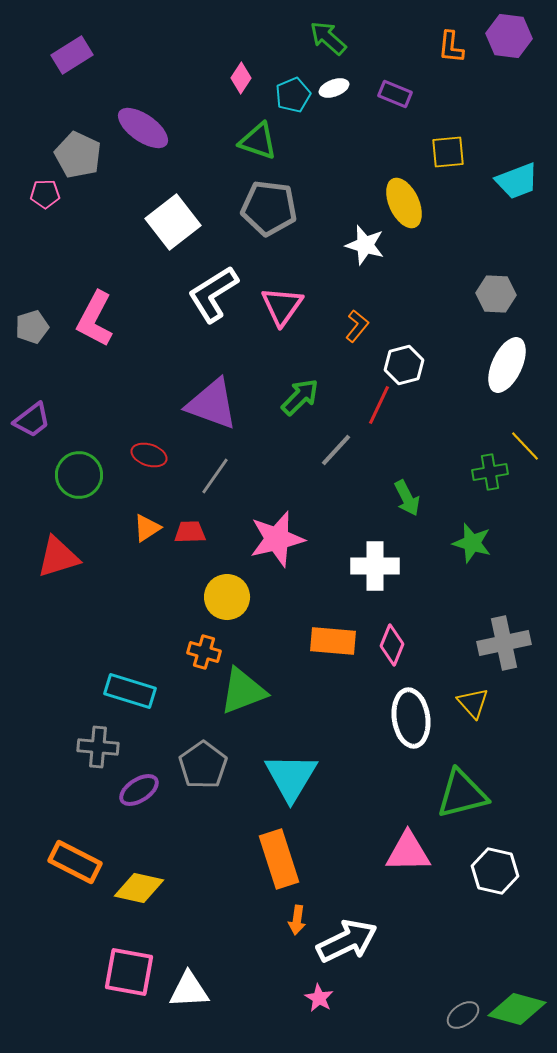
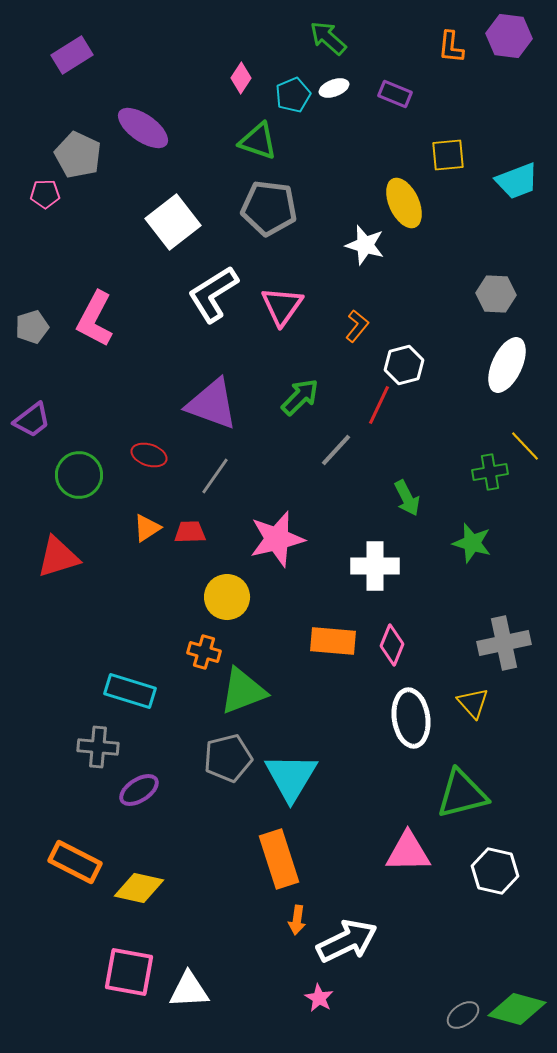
yellow square at (448, 152): moved 3 px down
gray pentagon at (203, 765): moved 25 px right, 7 px up; rotated 21 degrees clockwise
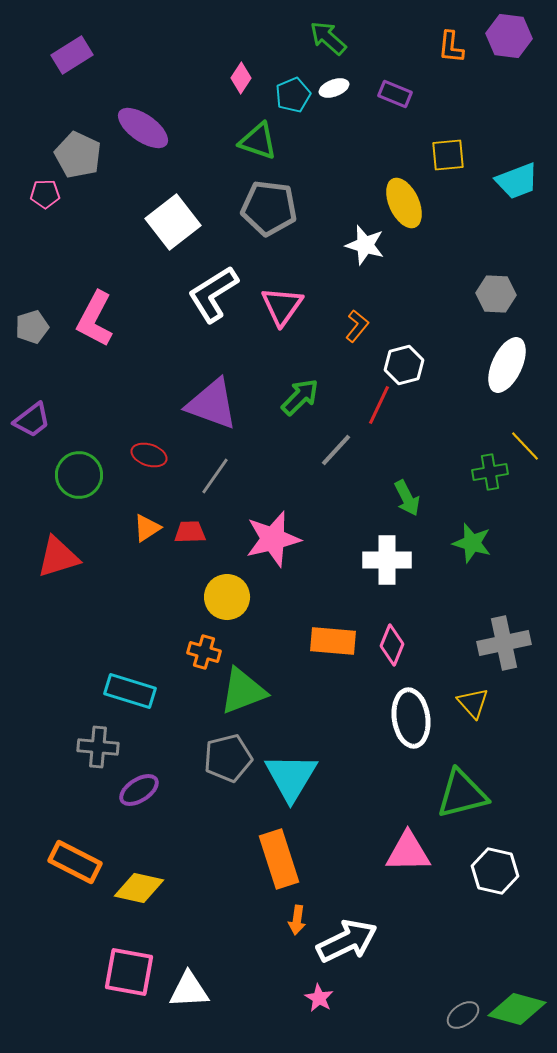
pink star at (277, 539): moved 4 px left
white cross at (375, 566): moved 12 px right, 6 px up
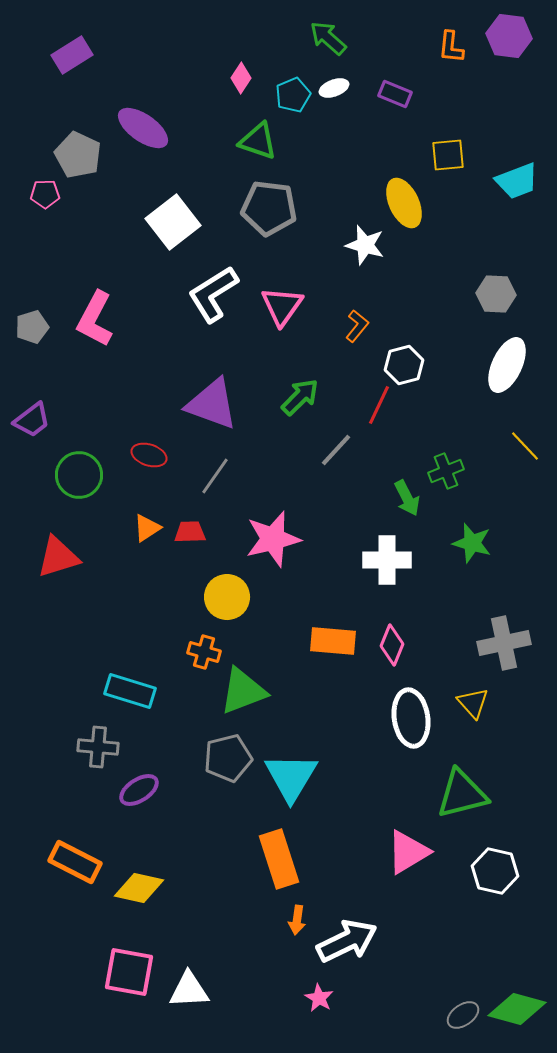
green cross at (490, 472): moved 44 px left, 1 px up; rotated 12 degrees counterclockwise
pink triangle at (408, 852): rotated 30 degrees counterclockwise
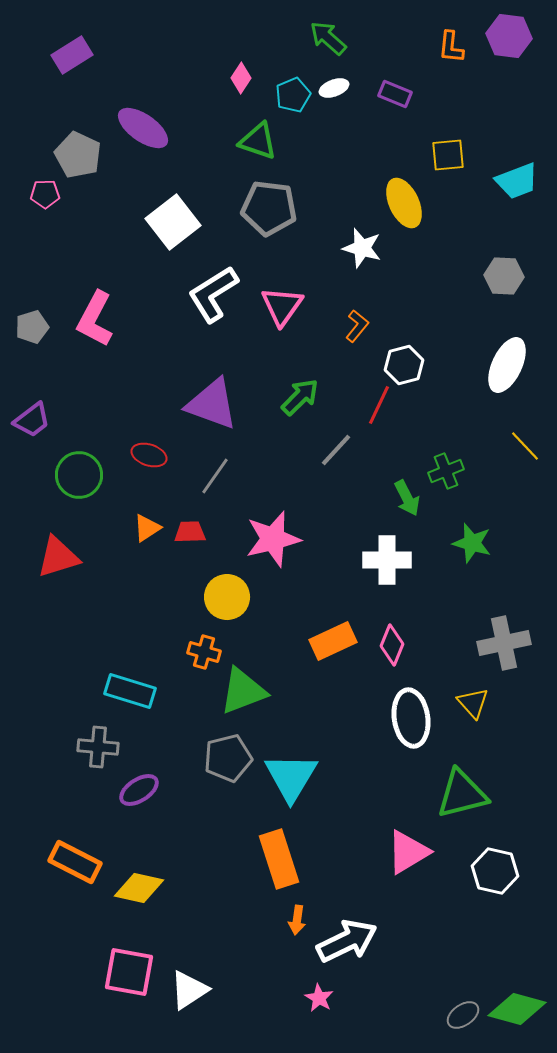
white star at (365, 245): moved 3 px left, 3 px down
gray hexagon at (496, 294): moved 8 px right, 18 px up
orange rectangle at (333, 641): rotated 30 degrees counterclockwise
white triangle at (189, 990): rotated 30 degrees counterclockwise
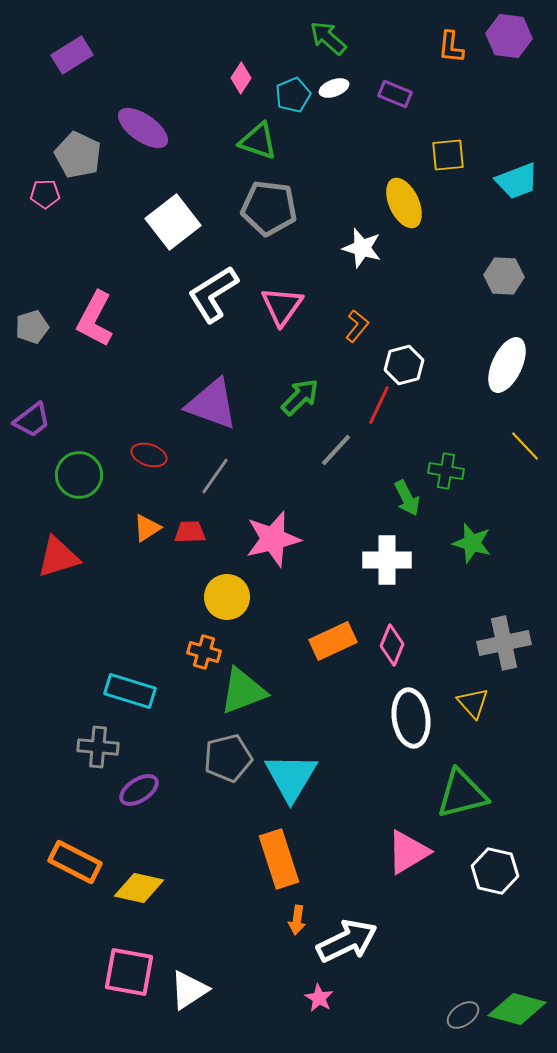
green cross at (446, 471): rotated 32 degrees clockwise
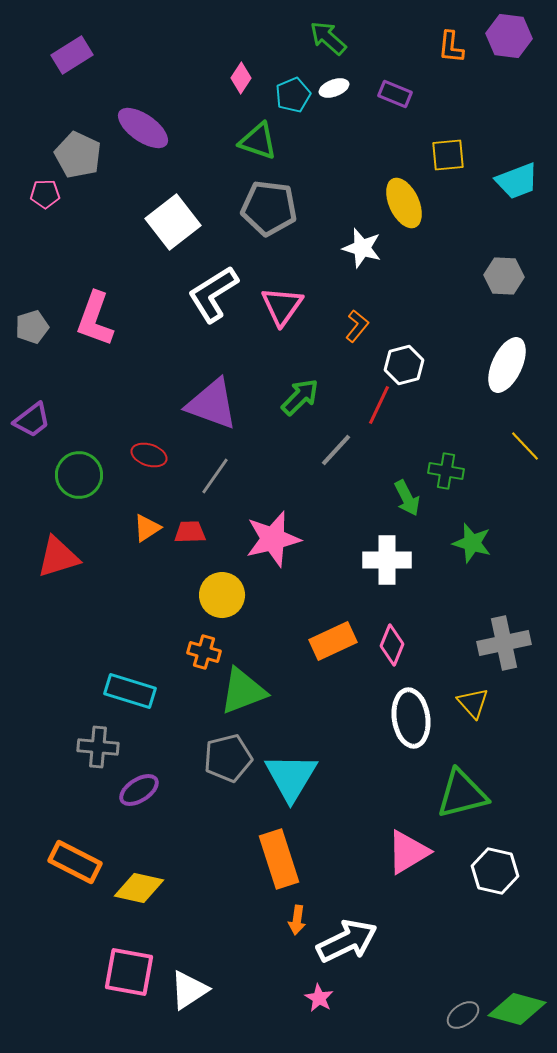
pink L-shape at (95, 319): rotated 8 degrees counterclockwise
yellow circle at (227, 597): moved 5 px left, 2 px up
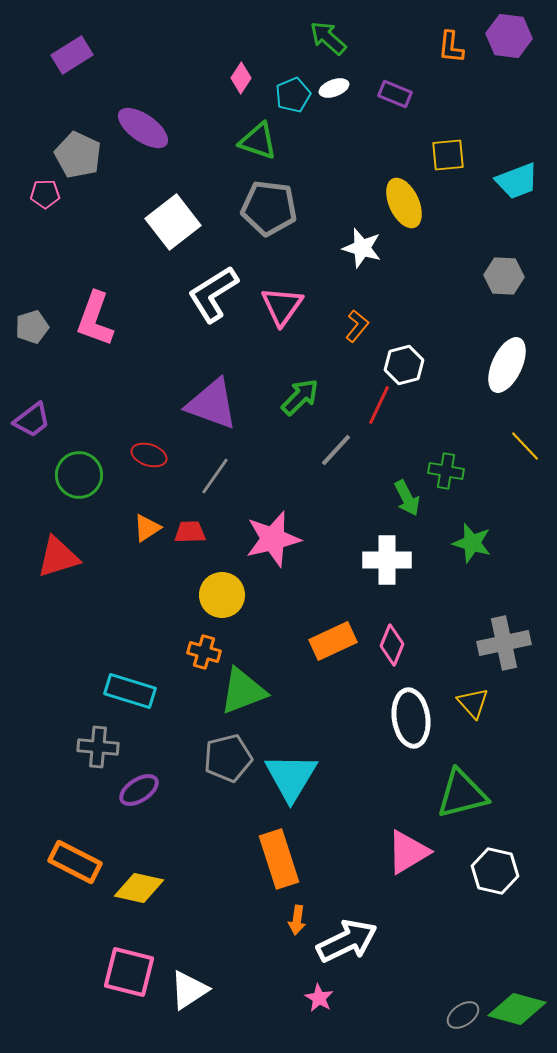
pink square at (129, 972): rotated 4 degrees clockwise
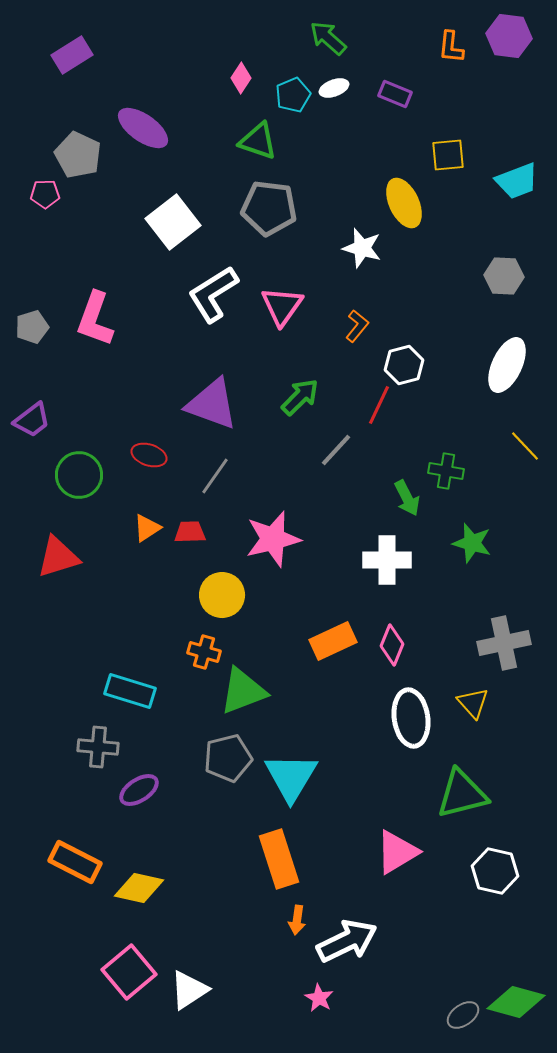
pink triangle at (408, 852): moved 11 px left
pink square at (129, 972): rotated 36 degrees clockwise
green diamond at (517, 1009): moved 1 px left, 7 px up
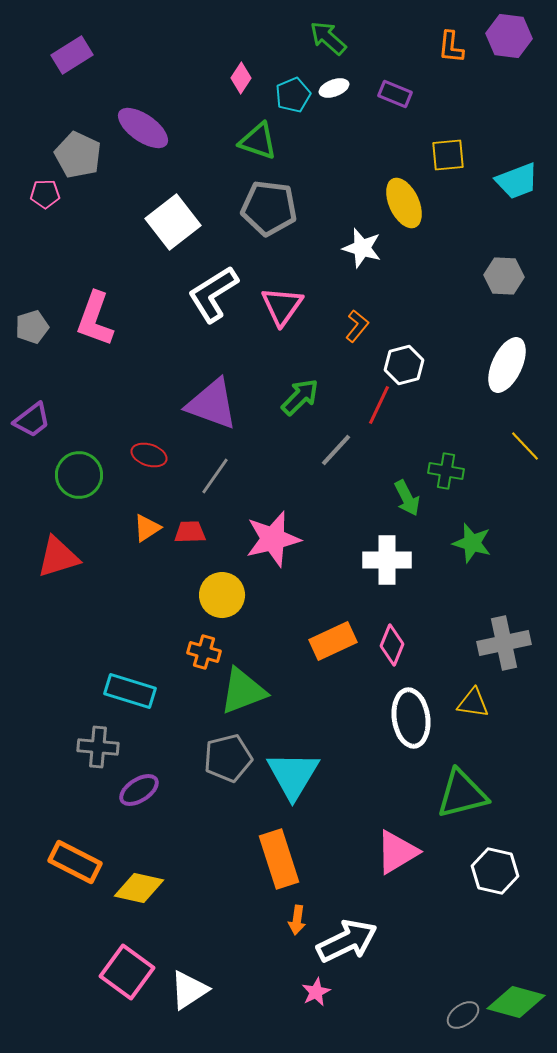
yellow triangle at (473, 703): rotated 40 degrees counterclockwise
cyan triangle at (291, 777): moved 2 px right, 2 px up
pink square at (129, 972): moved 2 px left; rotated 14 degrees counterclockwise
pink star at (319, 998): moved 3 px left, 6 px up; rotated 16 degrees clockwise
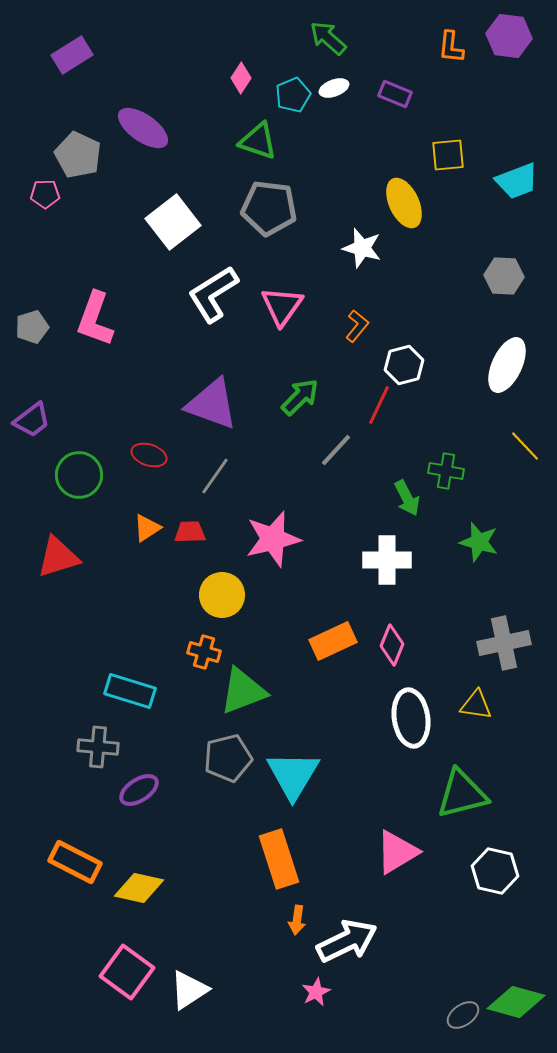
green star at (472, 543): moved 7 px right, 1 px up
yellow triangle at (473, 703): moved 3 px right, 2 px down
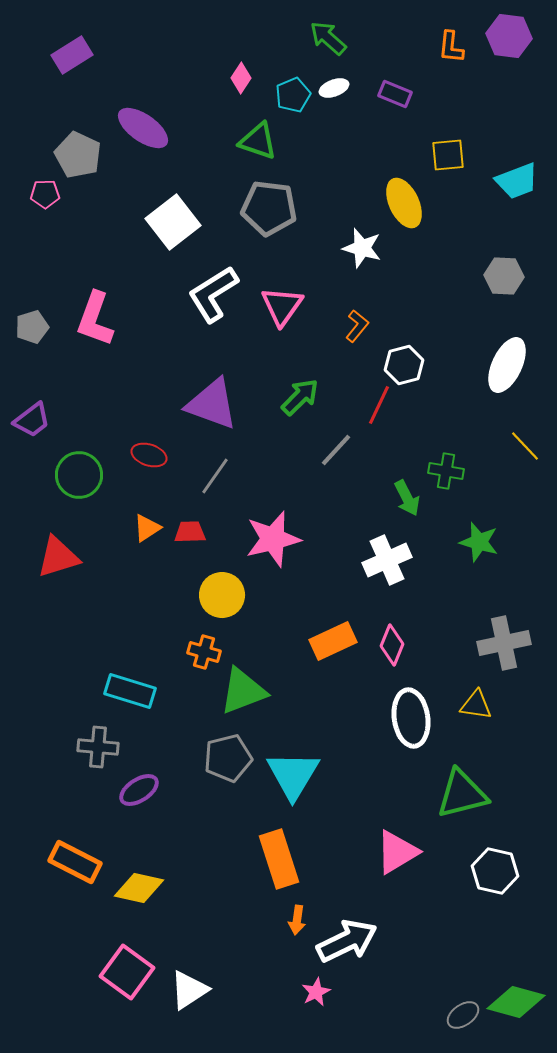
white cross at (387, 560): rotated 24 degrees counterclockwise
